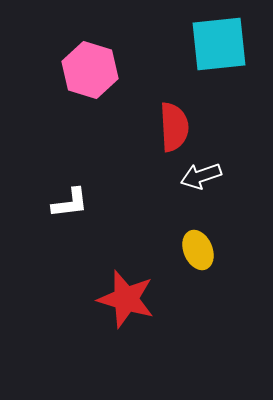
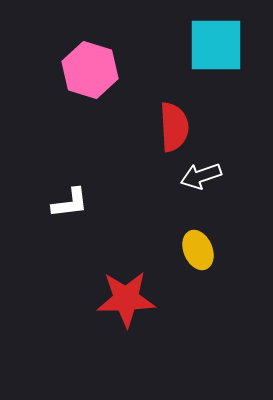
cyan square: moved 3 px left, 1 px down; rotated 6 degrees clockwise
red star: rotated 18 degrees counterclockwise
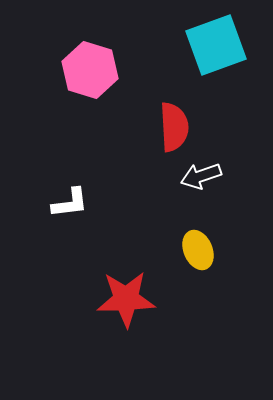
cyan square: rotated 20 degrees counterclockwise
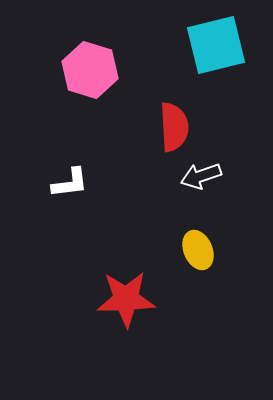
cyan square: rotated 6 degrees clockwise
white L-shape: moved 20 px up
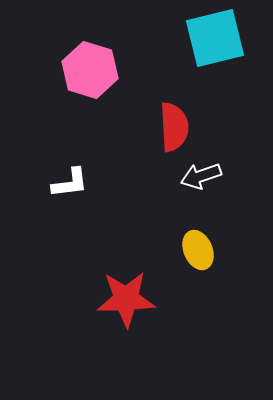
cyan square: moved 1 px left, 7 px up
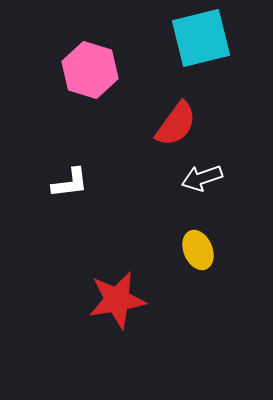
cyan square: moved 14 px left
red semicircle: moved 2 px right, 3 px up; rotated 39 degrees clockwise
white arrow: moved 1 px right, 2 px down
red star: moved 9 px left, 1 px down; rotated 8 degrees counterclockwise
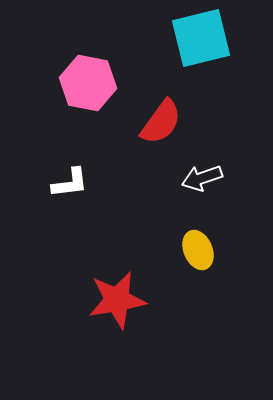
pink hexagon: moved 2 px left, 13 px down; rotated 6 degrees counterclockwise
red semicircle: moved 15 px left, 2 px up
